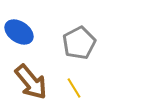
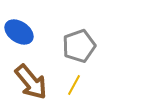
gray pentagon: moved 3 px down; rotated 8 degrees clockwise
yellow line: moved 3 px up; rotated 60 degrees clockwise
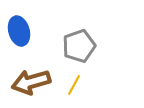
blue ellipse: moved 1 px up; rotated 40 degrees clockwise
brown arrow: rotated 114 degrees clockwise
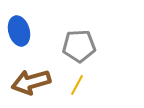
gray pentagon: rotated 16 degrees clockwise
yellow line: moved 3 px right
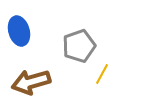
gray pentagon: rotated 16 degrees counterclockwise
yellow line: moved 25 px right, 11 px up
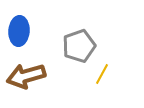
blue ellipse: rotated 20 degrees clockwise
brown arrow: moved 5 px left, 6 px up
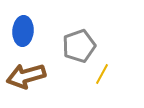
blue ellipse: moved 4 px right
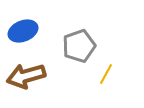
blue ellipse: rotated 64 degrees clockwise
yellow line: moved 4 px right
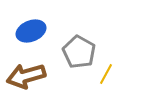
blue ellipse: moved 8 px right
gray pentagon: moved 6 px down; rotated 24 degrees counterclockwise
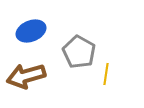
yellow line: rotated 20 degrees counterclockwise
